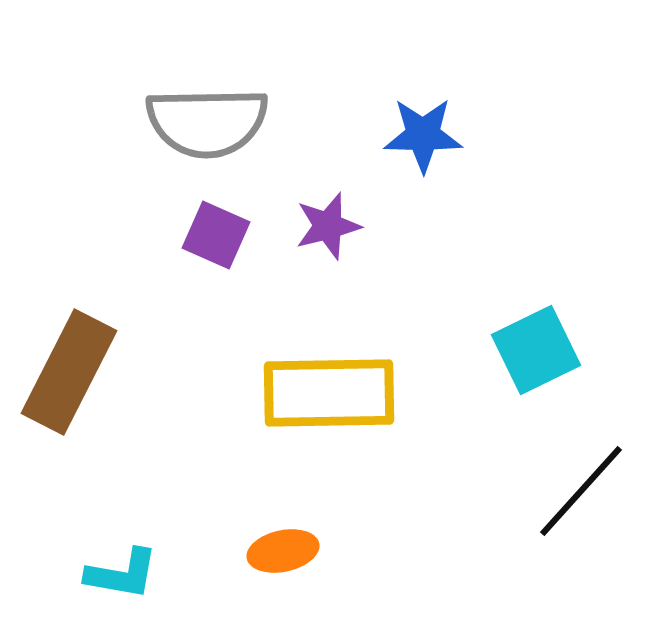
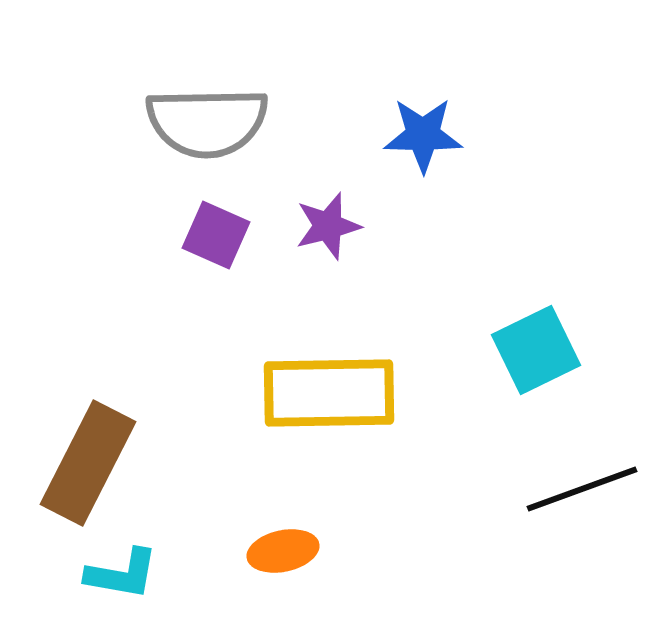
brown rectangle: moved 19 px right, 91 px down
black line: moved 1 px right, 2 px up; rotated 28 degrees clockwise
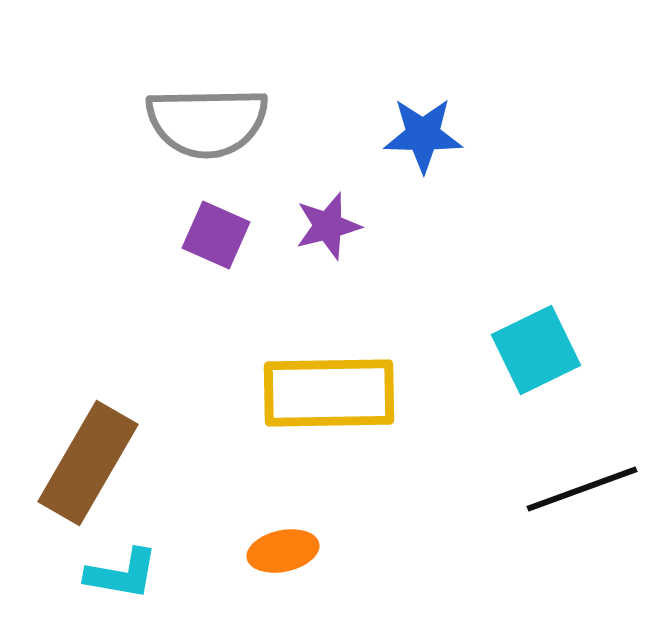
brown rectangle: rotated 3 degrees clockwise
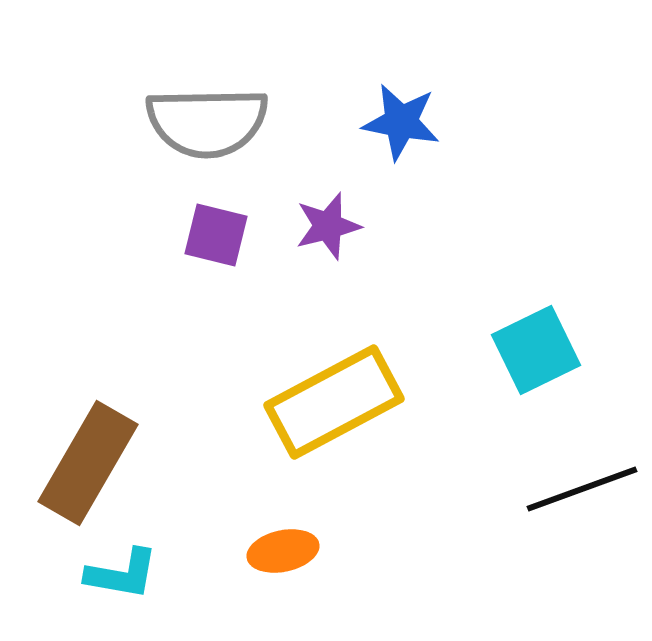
blue star: moved 22 px left, 13 px up; rotated 10 degrees clockwise
purple square: rotated 10 degrees counterclockwise
yellow rectangle: moved 5 px right, 9 px down; rotated 27 degrees counterclockwise
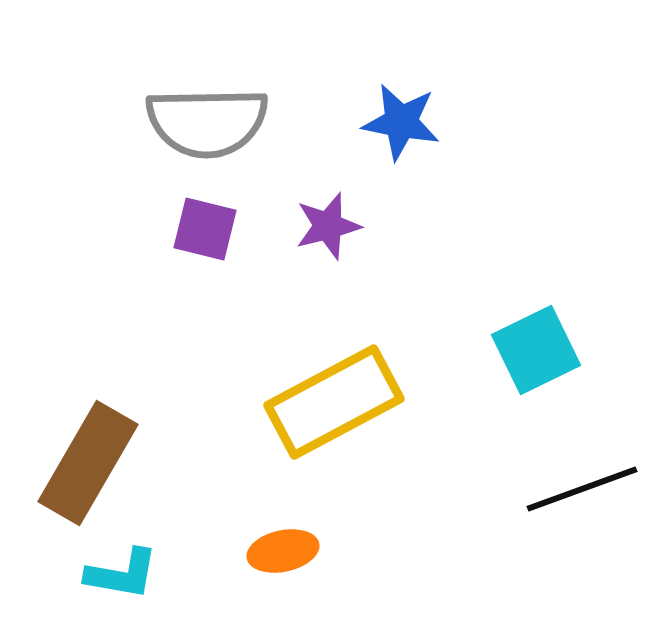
purple square: moved 11 px left, 6 px up
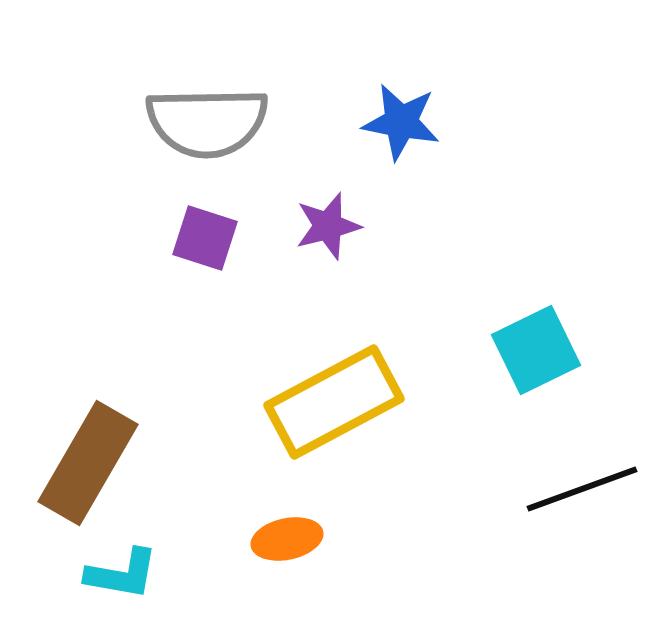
purple square: moved 9 px down; rotated 4 degrees clockwise
orange ellipse: moved 4 px right, 12 px up
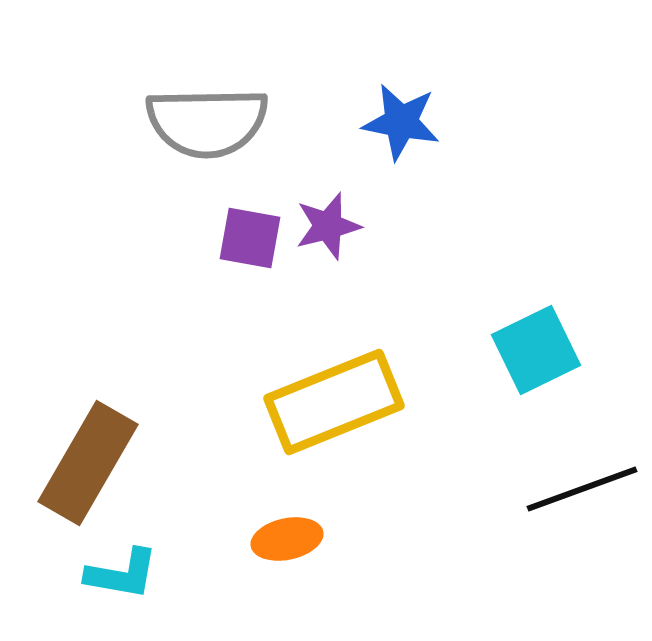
purple square: moved 45 px right; rotated 8 degrees counterclockwise
yellow rectangle: rotated 6 degrees clockwise
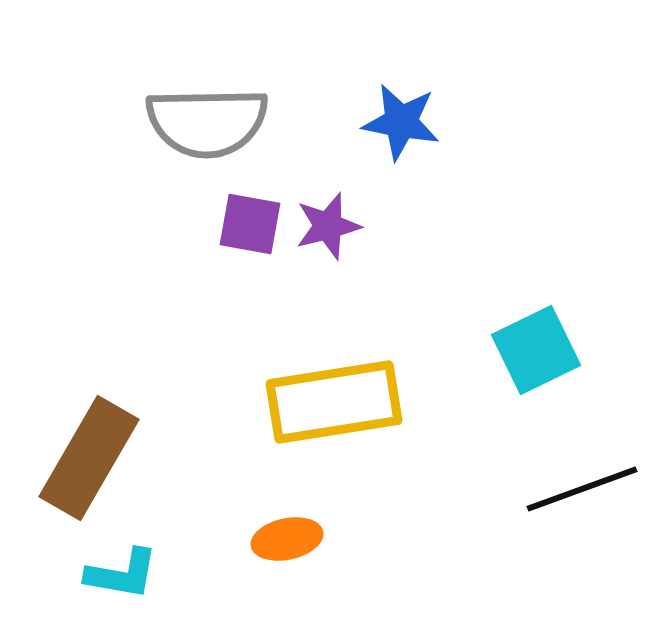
purple square: moved 14 px up
yellow rectangle: rotated 13 degrees clockwise
brown rectangle: moved 1 px right, 5 px up
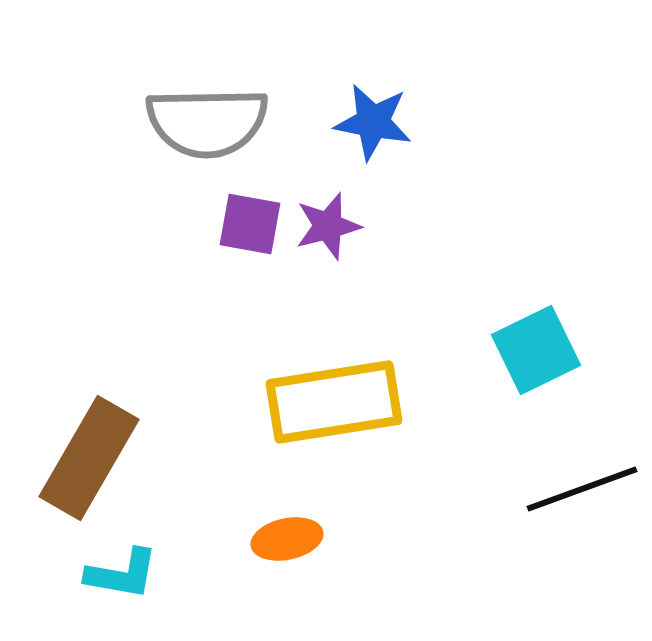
blue star: moved 28 px left
